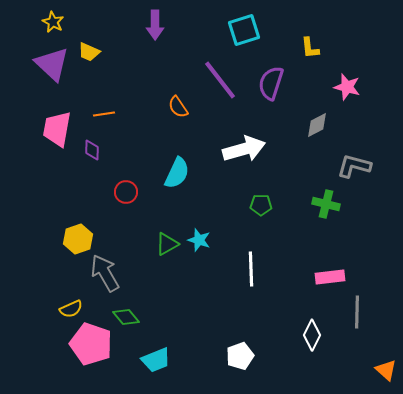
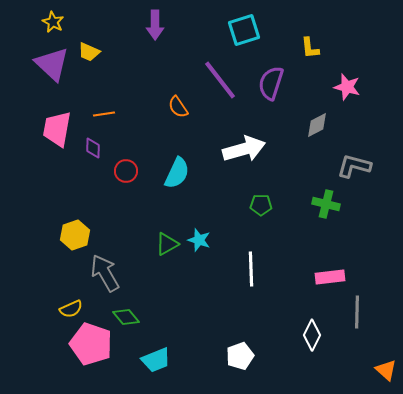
purple diamond: moved 1 px right, 2 px up
red circle: moved 21 px up
yellow hexagon: moved 3 px left, 4 px up
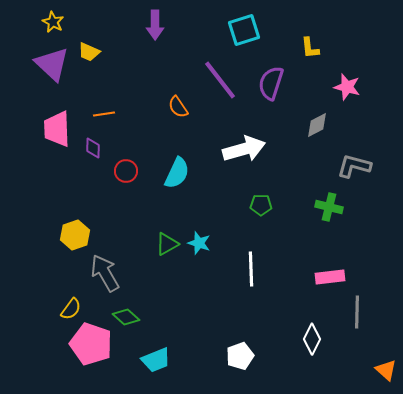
pink trapezoid: rotated 12 degrees counterclockwise
green cross: moved 3 px right, 3 px down
cyan star: moved 3 px down
yellow semicircle: rotated 30 degrees counterclockwise
green diamond: rotated 8 degrees counterclockwise
white diamond: moved 4 px down
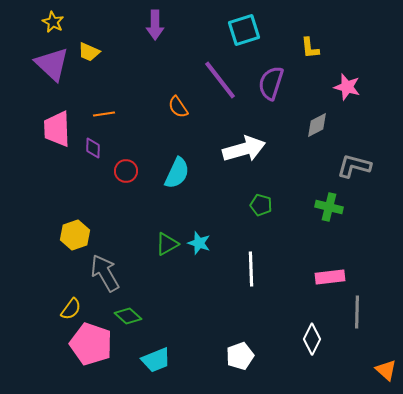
green pentagon: rotated 15 degrees clockwise
green diamond: moved 2 px right, 1 px up
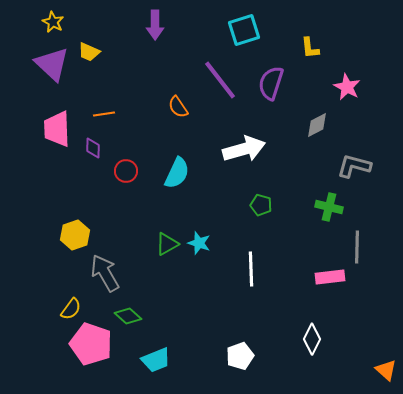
pink star: rotated 12 degrees clockwise
gray line: moved 65 px up
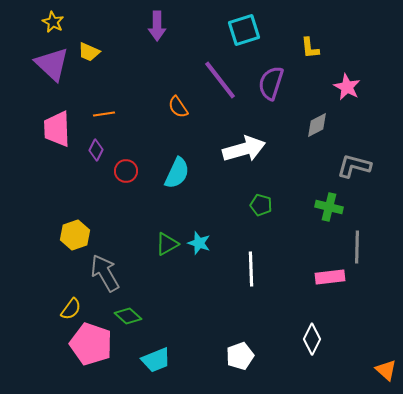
purple arrow: moved 2 px right, 1 px down
purple diamond: moved 3 px right, 2 px down; rotated 25 degrees clockwise
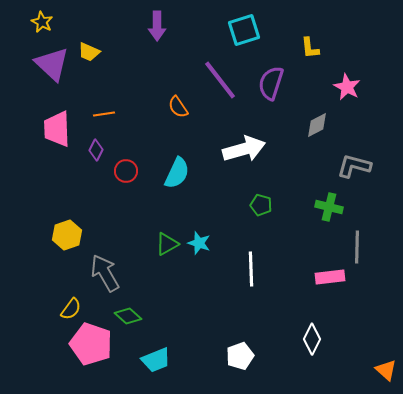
yellow star: moved 11 px left
yellow hexagon: moved 8 px left
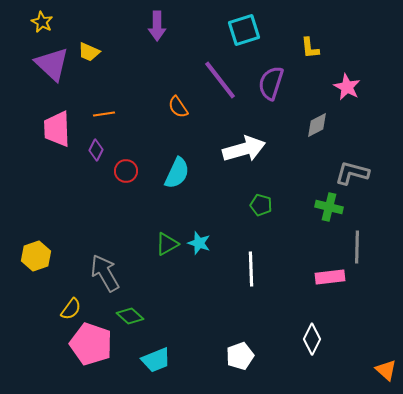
gray L-shape: moved 2 px left, 7 px down
yellow hexagon: moved 31 px left, 21 px down
green diamond: moved 2 px right
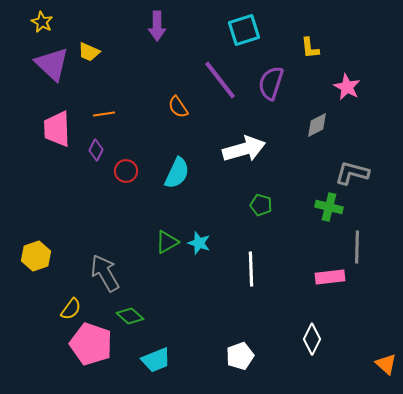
green triangle: moved 2 px up
orange triangle: moved 6 px up
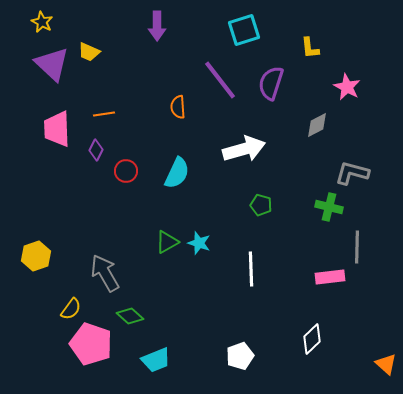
orange semicircle: rotated 30 degrees clockwise
white diamond: rotated 20 degrees clockwise
